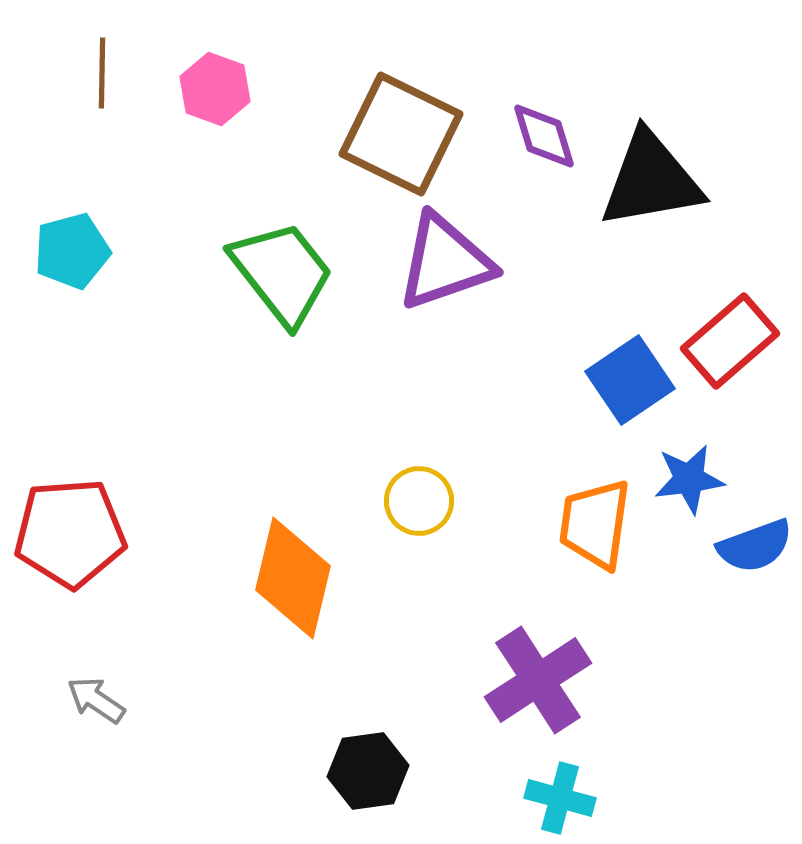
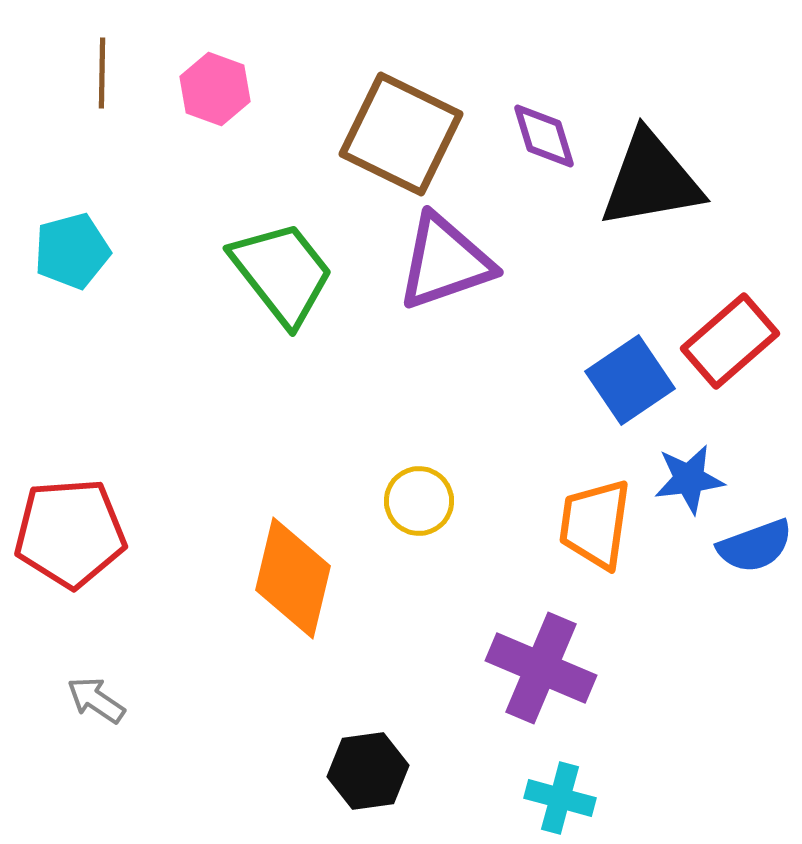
purple cross: moved 3 px right, 12 px up; rotated 34 degrees counterclockwise
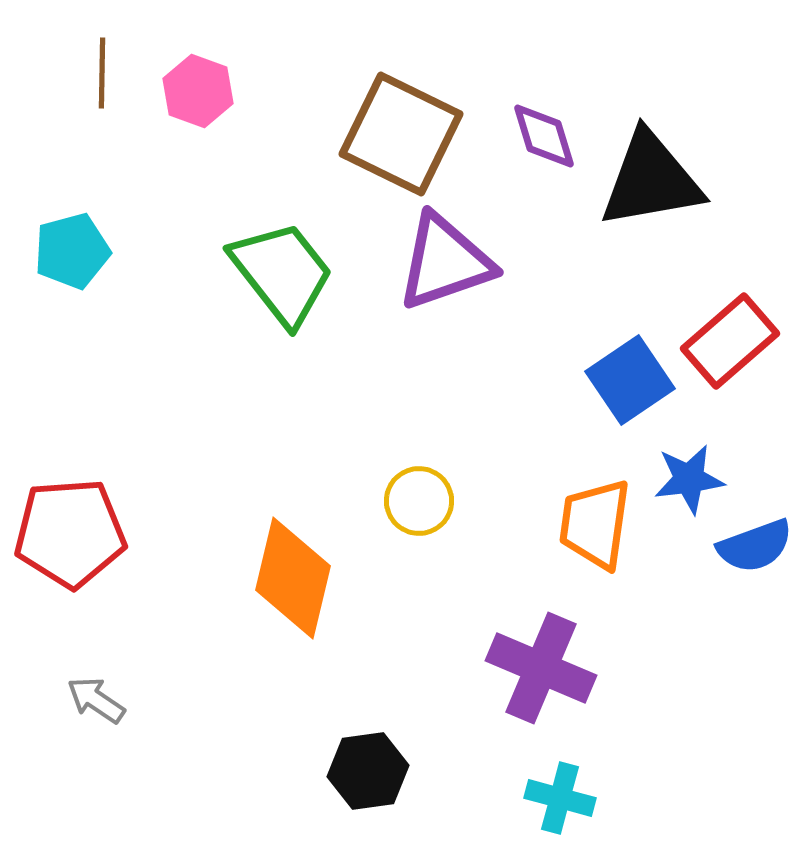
pink hexagon: moved 17 px left, 2 px down
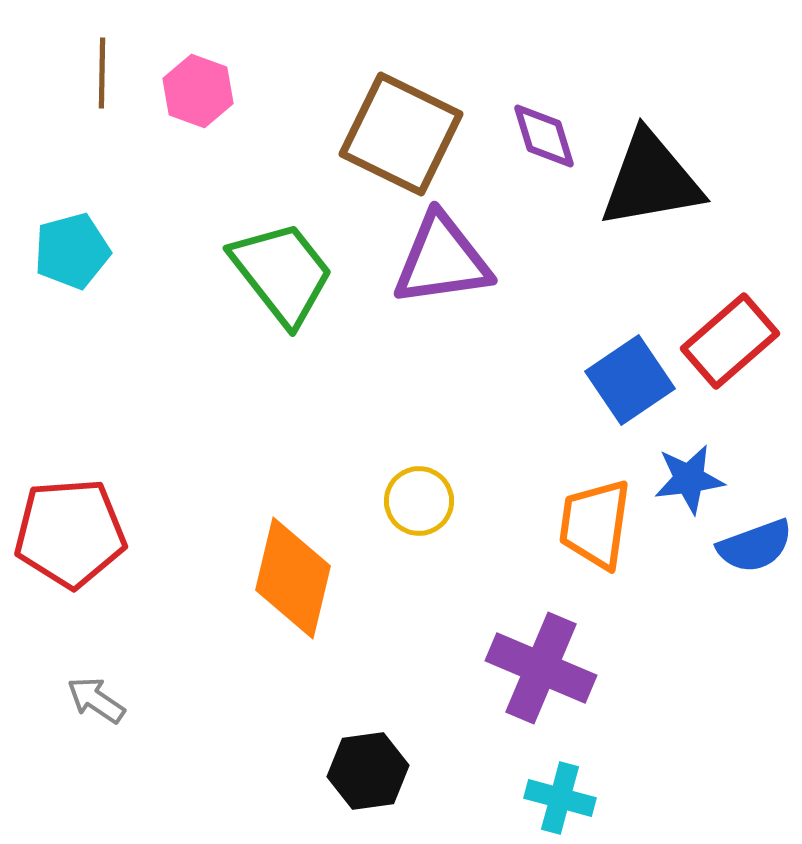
purple triangle: moved 3 px left, 2 px up; rotated 11 degrees clockwise
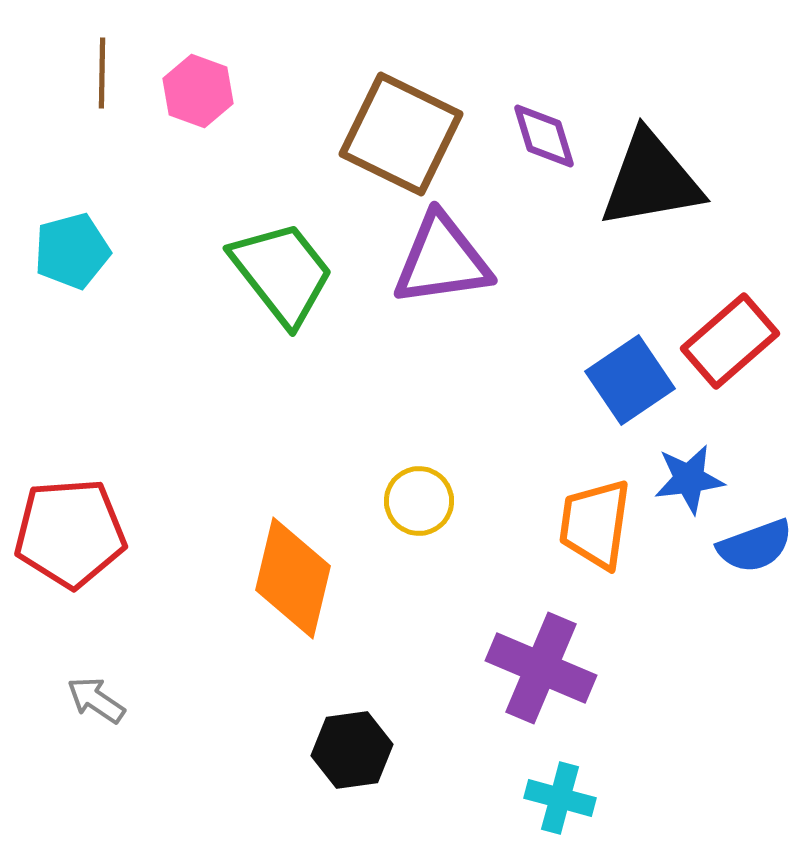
black hexagon: moved 16 px left, 21 px up
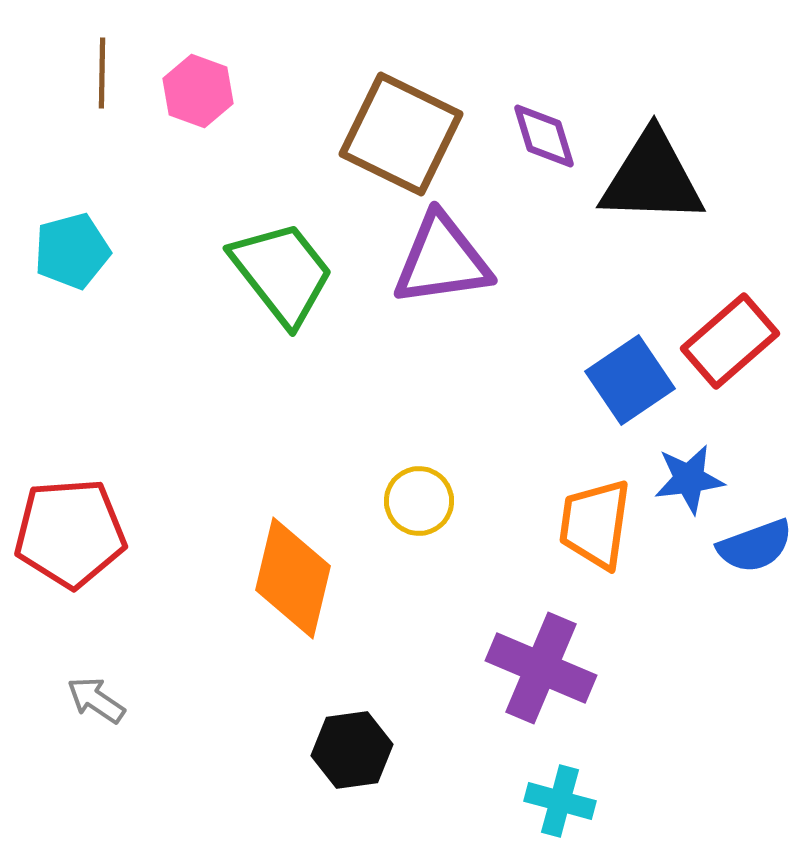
black triangle: moved 1 px right, 2 px up; rotated 12 degrees clockwise
cyan cross: moved 3 px down
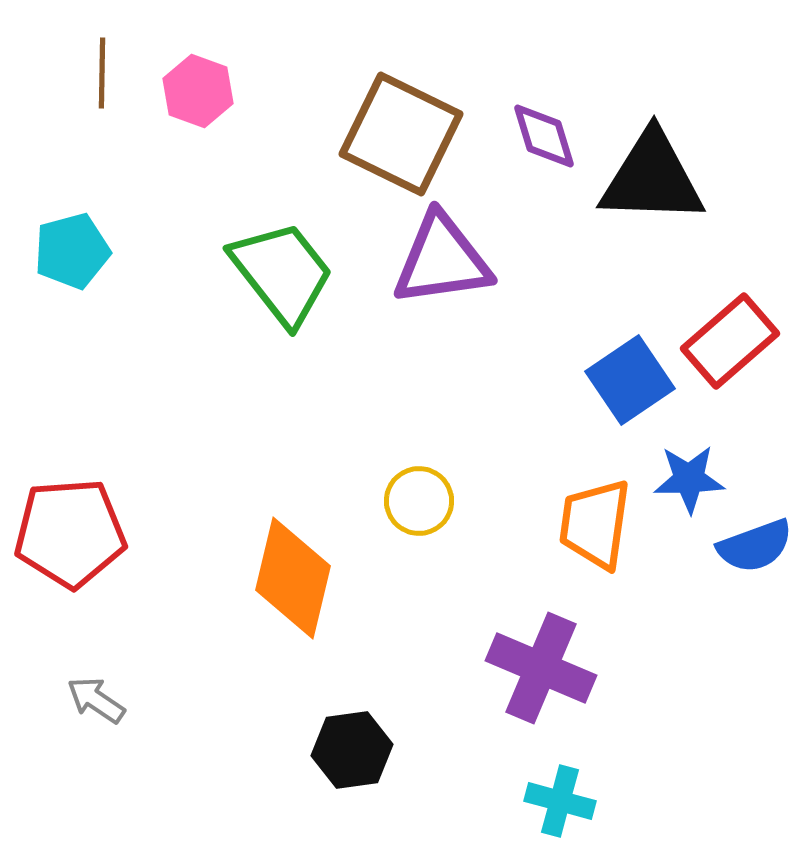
blue star: rotated 6 degrees clockwise
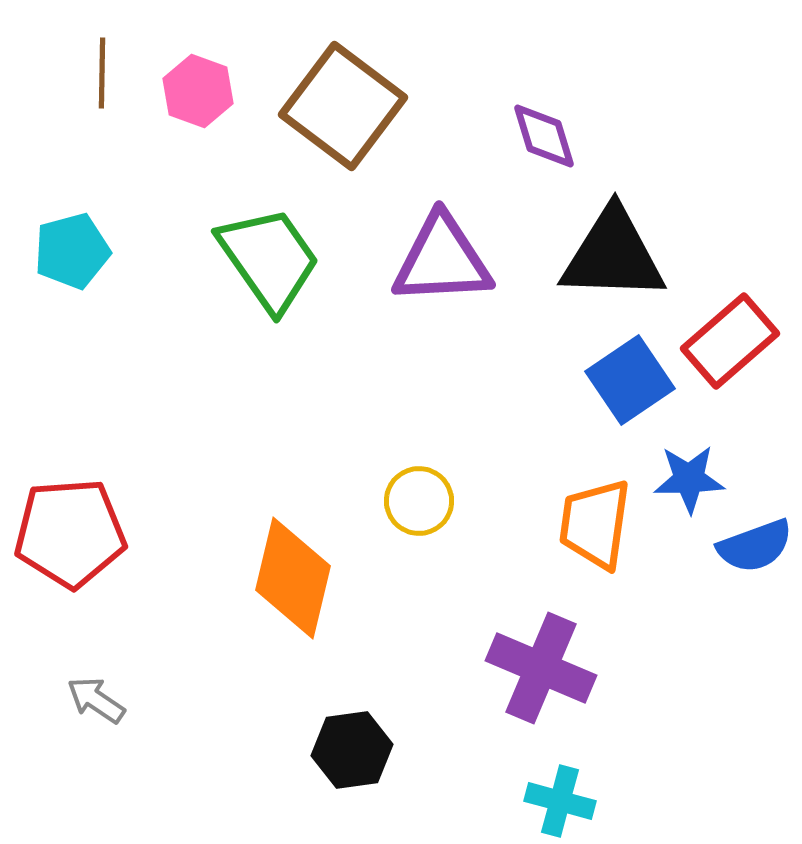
brown square: moved 58 px left, 28 px up; rotated 11 degrees clockwise
black triangle: moved 39 px left, 77 px down
purple triangle: rotated 5 degrees clockwise
green trapezoid: moved 13 px left, 14 px up; rotated 3 degrees clockwise
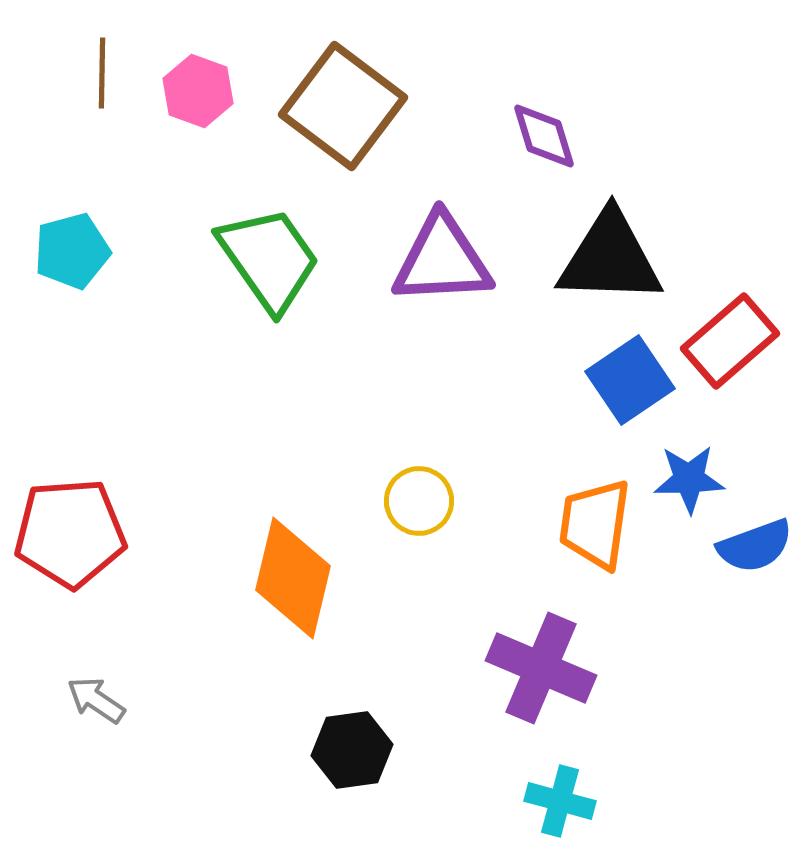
black triangle: moved 3 px left, 3 px down
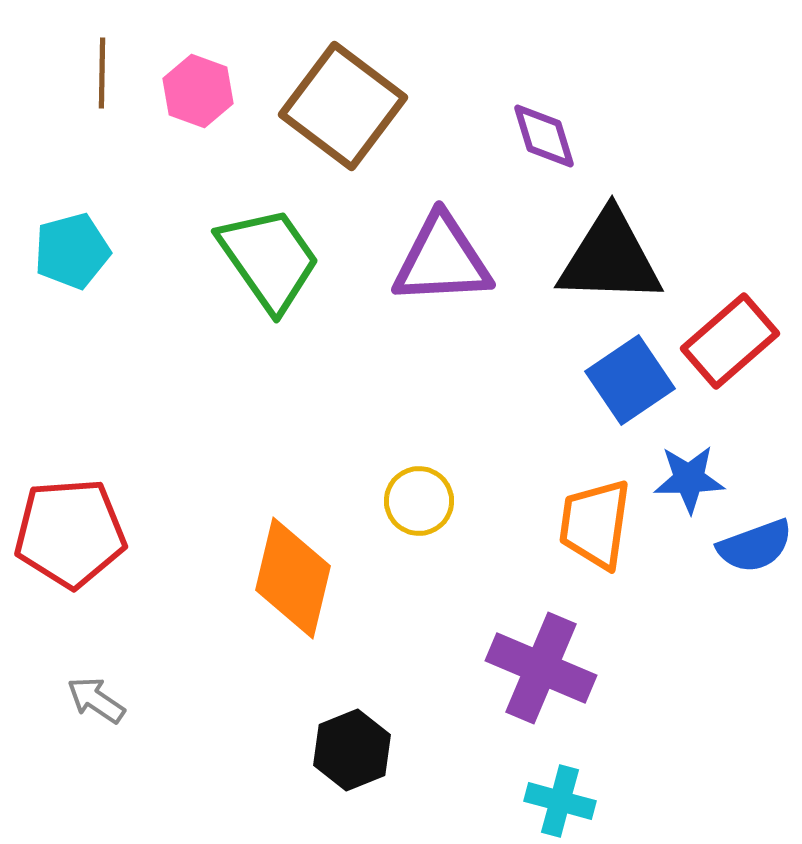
black hexagon: rotated 14 degrees counterclockwise
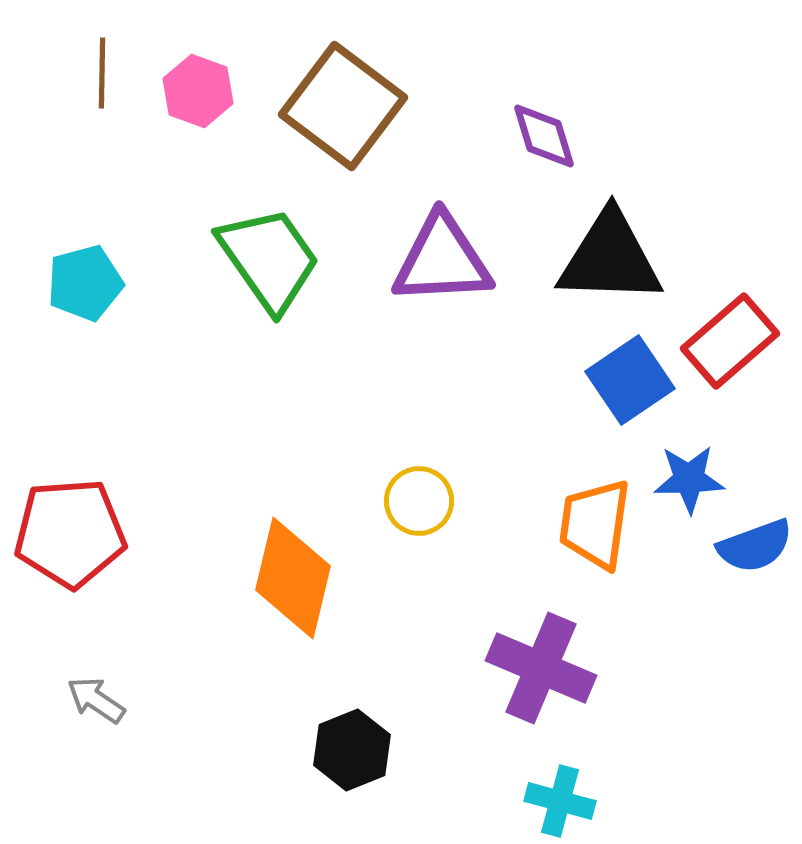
cyan pentagon: moved 13 px right, 32 px down
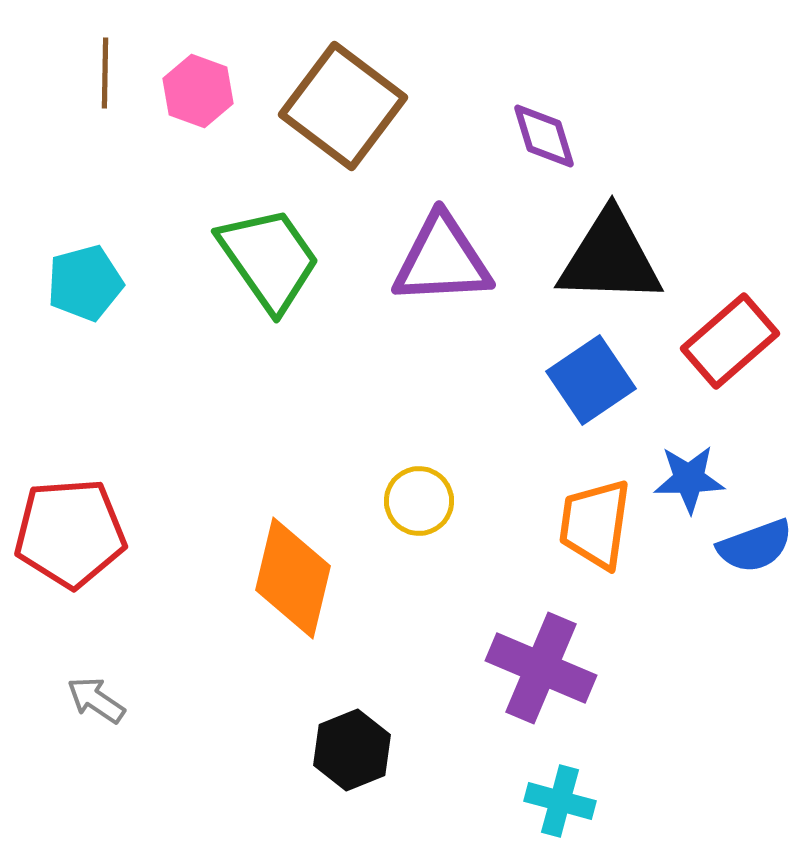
brown line: moved 3 px right
blue square: moved 39 px left
